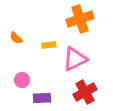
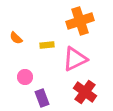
orange cross: moved 2 px down
yellow rectangle: moved 2 px left
pink circle: moved 3 px right, 3 px up
red cross: rotated 25 degrees counterclockwise
purple rectangle: rotated 72 degrees clockwise
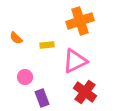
pink triangle: moved 2 px down
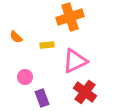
orange cross: moved 10 px left, 4 px up
orange semicircle: moved 1 px up
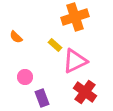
orange cross: moved 5 px right
yellow rectangle: moved 8 px right; rotated 48 degrees clockwise
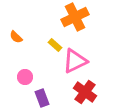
orange cross: rotated 8 degrees counterclockwise
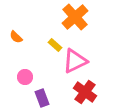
orange cross: rotated 16 degrees counterclockwise
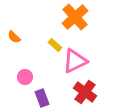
orange semicircle: moved 2 px left
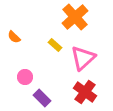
pink triangle: moved 8 px right, 3 px up; rotated 16 degrees counterclockwise
purple rectangle: rotated 24 degrees counterclockwise
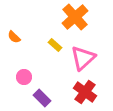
pink circle: moved 1 px left
